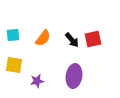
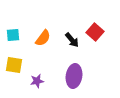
red square: moved 2 px right, 7 px up; rotated 36 degrees counterclockwise
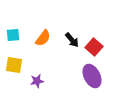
red square: moved 1 px left, 15 px down
purple ellipse: moved 18 px right; rotated 35 degrees counterclockwise
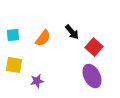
black arrow: moved 8 px up
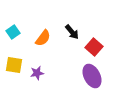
cyan square: moved 3 px up; rotated 32 degrees counterclockwise
purple star: moved 8 px up
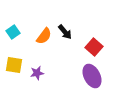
black arrow: moved 7 px left
orange semicircle: moved 1 px right, 2 px up
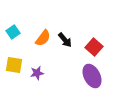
black arrow: moved 8 px down
orange semicircle: moved 1 px left, 2 px down
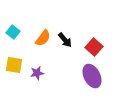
cyan square: rotated 16 degrees counterclockwise
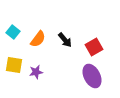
orange semicircle: moved 5 px left, 1 px down
red square: rotated 18 degrees clockwise
purple star: moved 1 px left, 1 px up
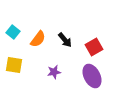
purple star: moved 18 px right
